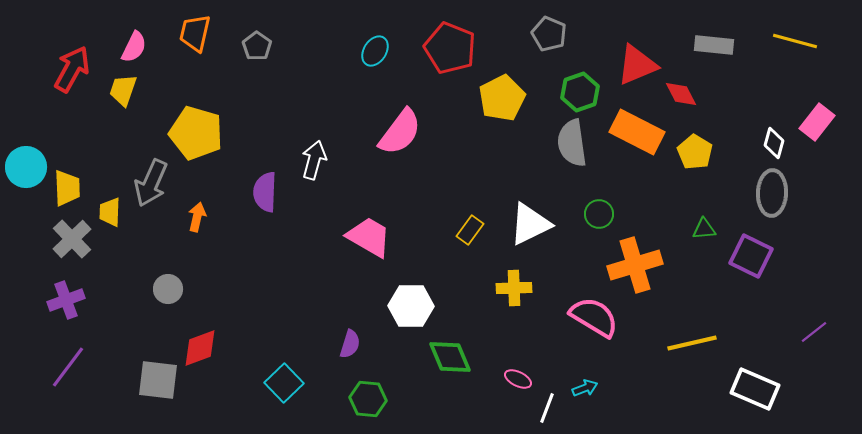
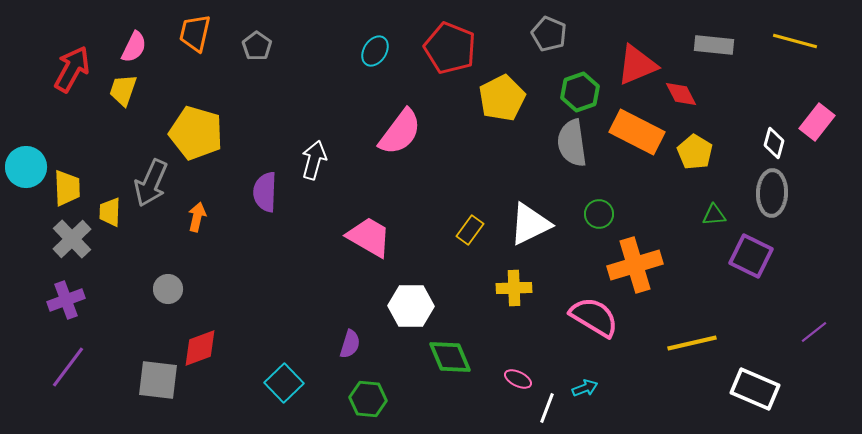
green triangle at (704, 229): moved 10 px right, 14 px up
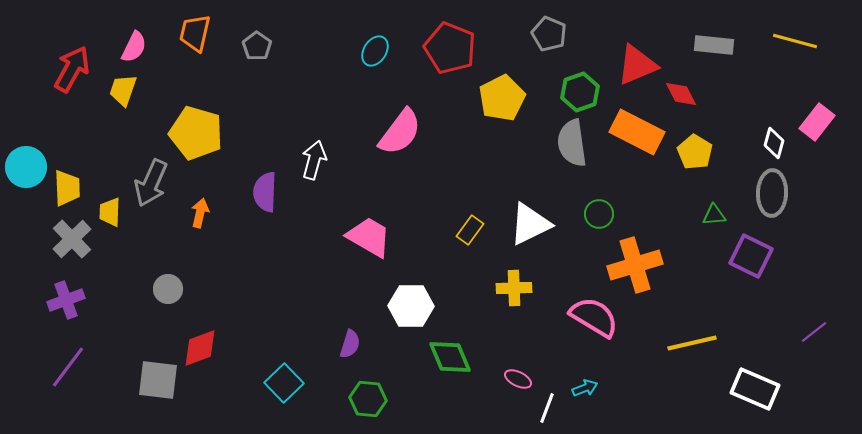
orange arrow at (197, 217): moved 3 px right, 4 px up
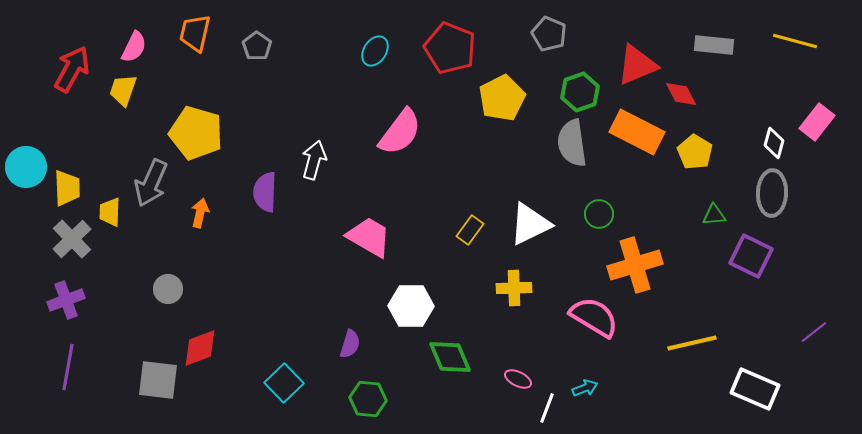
purple line at (68, 367): rotated 27 degrees counterclockwise
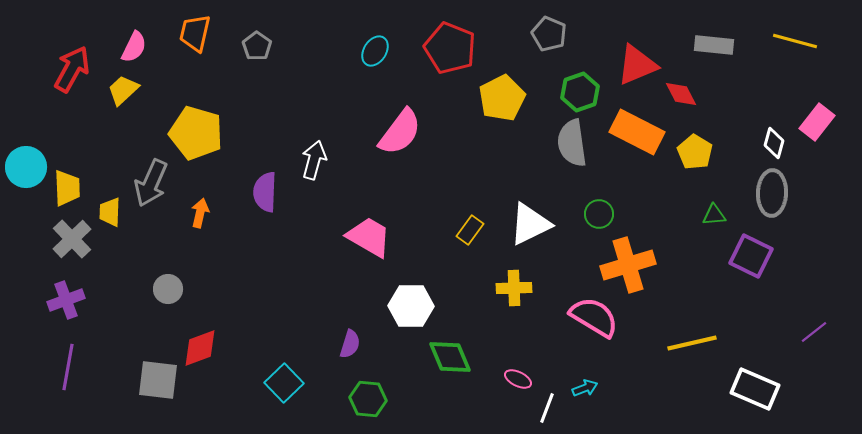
yellow trapezoid at (123, 90): rotated 28 degrees clockwise
orange cross at (635, 265): moved 7 px left
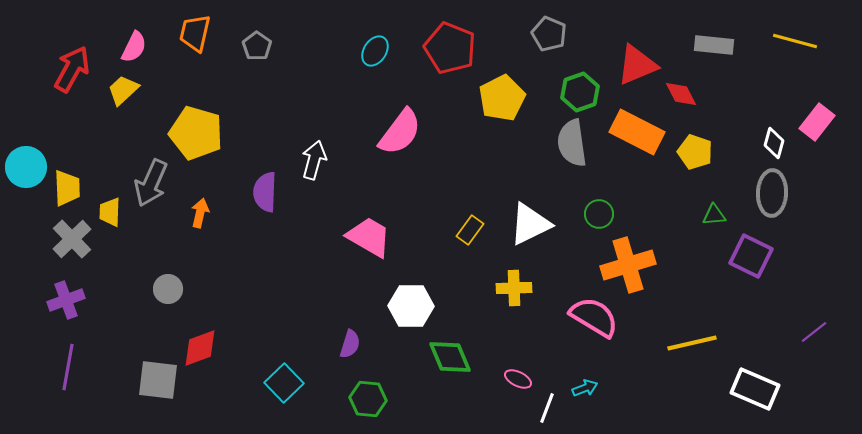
yellow pentagon at (695, 152): rotated 12 degrees counterclockwise
